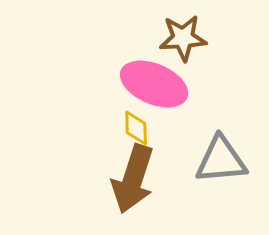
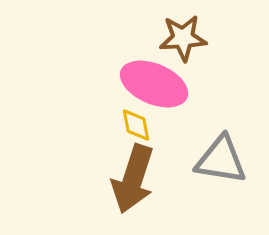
yellow diamond: moved 3 px up; rotated 9 degrees counterclockwise
gray triangle: rotated 14 degrees clockwise
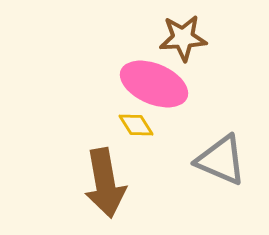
yellow diamond: rotated 21 degrees counterclockwise
gray triangle: rotated 14 degrees clockwise
brown arrow: moved 28 px left, 4 px down; rotated 28 degrees counterclockwise
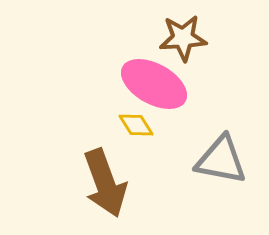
pink ellipse: rotated 6 degrees clockwise
gray triangle: rotated 12 degrees counterclockwise
brown arrow: rotated 10 degrees counterclockwise
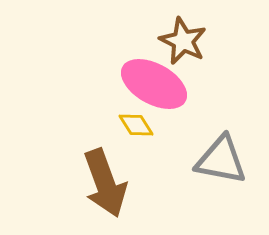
brown star: moved 3 px down; rotated 30 degrees clockwise
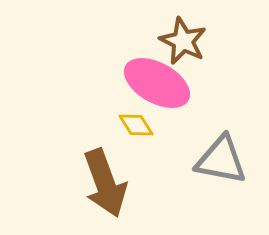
pink ellipse: moved 3 px right, 1 px up
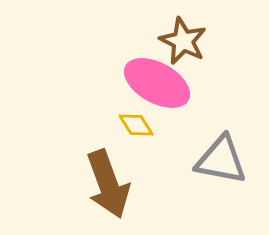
brown arrow: moved 3 px right, 1 px down
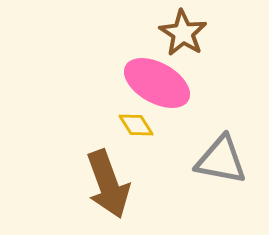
brown star: moved 8 px up; rotated 6 degrees clockwise
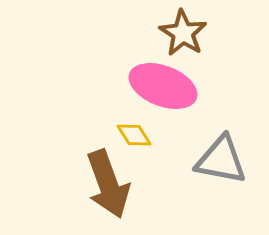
pink ellipse: moved 6 px right, 3 px down; rotated 8 degrees counterclockwise
yellow diamond: moved 2 px left, 10 px down
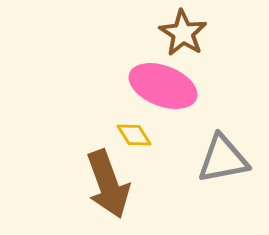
gray triangle: moved 2 px right, 1 px up; rotated 22 degrees counterclockwise
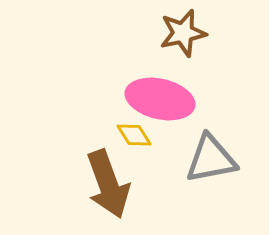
brown star: rotated 27 degrees clockwise
pink ellipse: moved 3 px left, 13 px down; rotated 8 degrees counterclockwise
gray triangle: moved 12 px left
